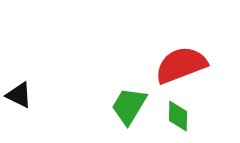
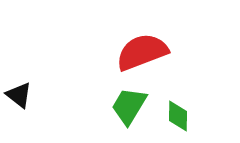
red semicircle: moved 39 px left, 13 px up
black triangle: rotated 12 degrees clockwise
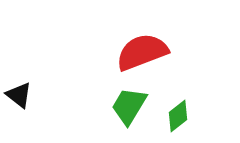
green diamond: rotated 52 degrees clockwise
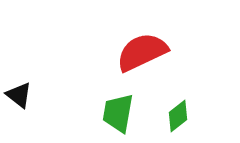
red semicircle: rotated 4 degrees counterclockwise
green trapezoid: moved 11 px left, 7 px down; rotated 21 degrees counterclockwise
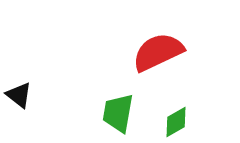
red semicircle: moved 16 px right
green diamond: moved 2 px left, 6 px down; rotated 8 degrees clockwise
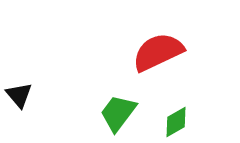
black triangle: rotated 12 degrees clockwise
green trapezoid: rotated 27 degrees clockwise
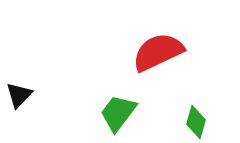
black triangle: rotated 24 degrees clockwise
green diamond: moved 20 px right; rotated 44 degrees counterclockwise
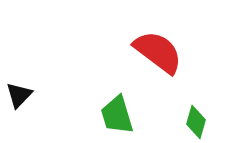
red semicircle: rotated 62 degrees clockwise
green trapezoid: moved 1 px left, 2 px down; rotated 54 degrees counterclockwise
